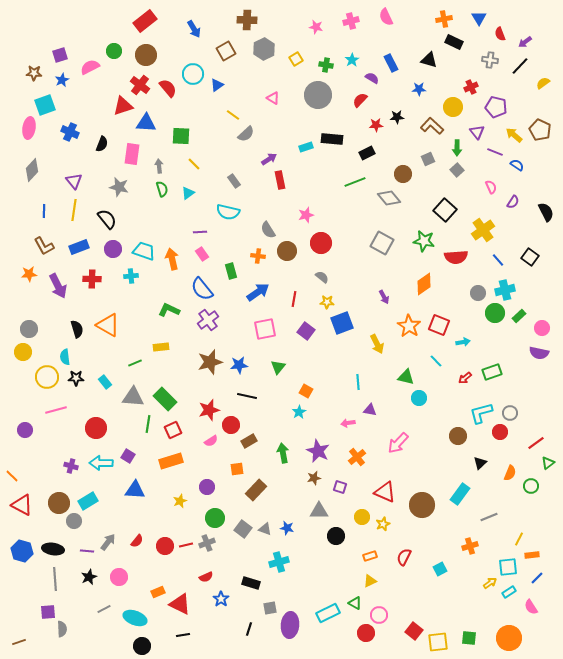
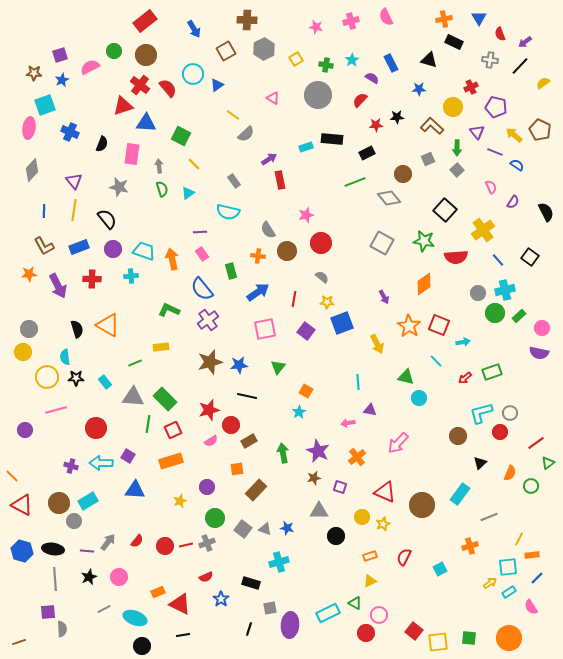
green square at (181, 136): rotated 24 degrees clockwise
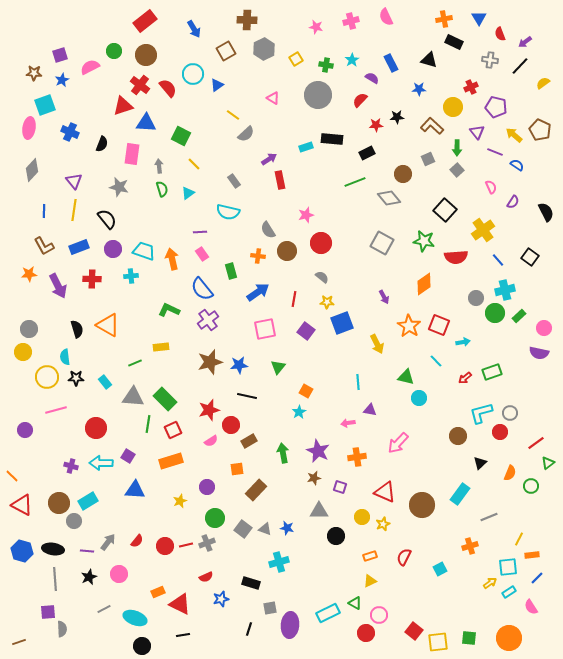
gray circle at (478, 293): moved 2 px left, 5 px down
pink circle at (542, 328): moved 2 px right
orange cross at (357, 457): rotated 30 degrees clockwise
pink circle at (119, 577): moved 3 px up
blue star at (221, 599): rotated 21 degrees clockwise
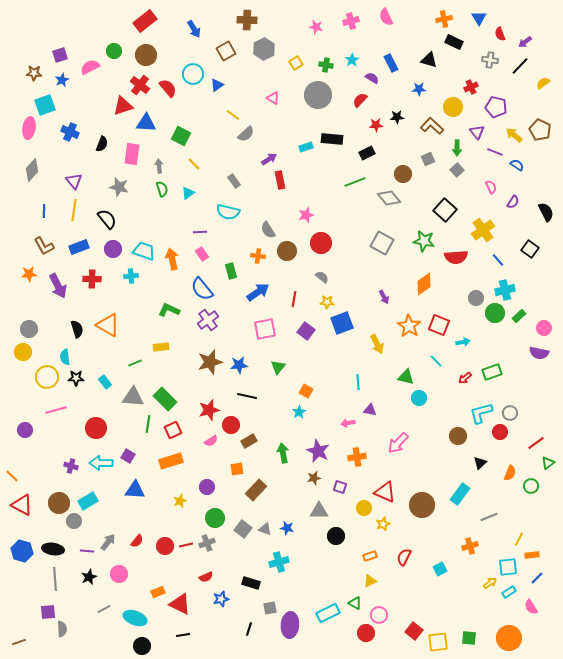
yellow square at (296, 59): moved 4 px down
black square at (530, 257): moved 8 px up
yellow circle at (362, 517): moved 2 px right, 9 px up
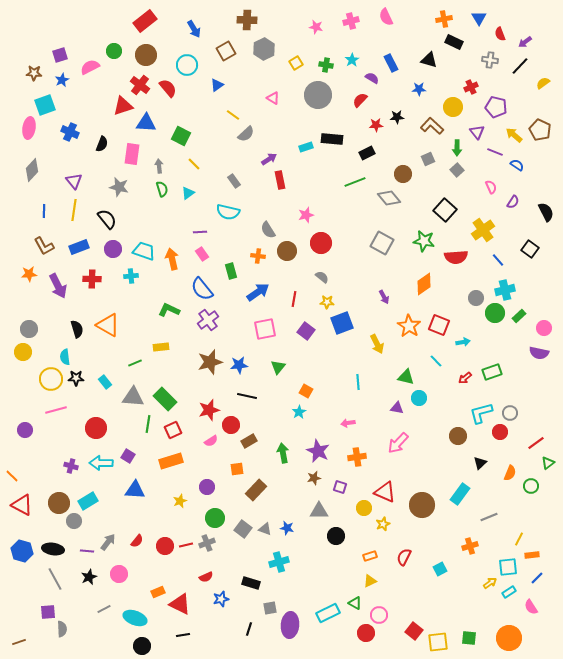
cyan circle at (193, 74): moved 6 px left, 9 px up
yellow circle at (47, 377): moved 4 px right, 2 px down
purple triangle at (370, 410): moved 27 px right, 2 px up
gray line at (55, 579): rotated 25 degrees counterclockwise
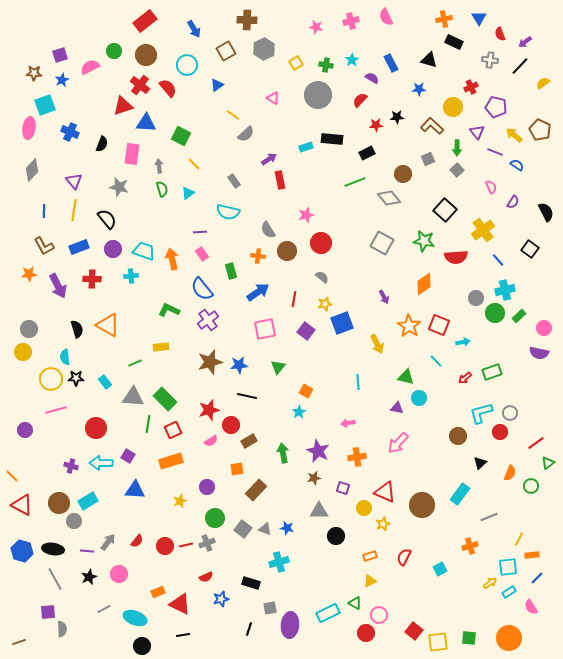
yellow star at (327, 302): moved 2 px left, 2 px down; rotated 16 degrees counterclockwise
purple square at (340, 487): moved 3 px right, 1 px down
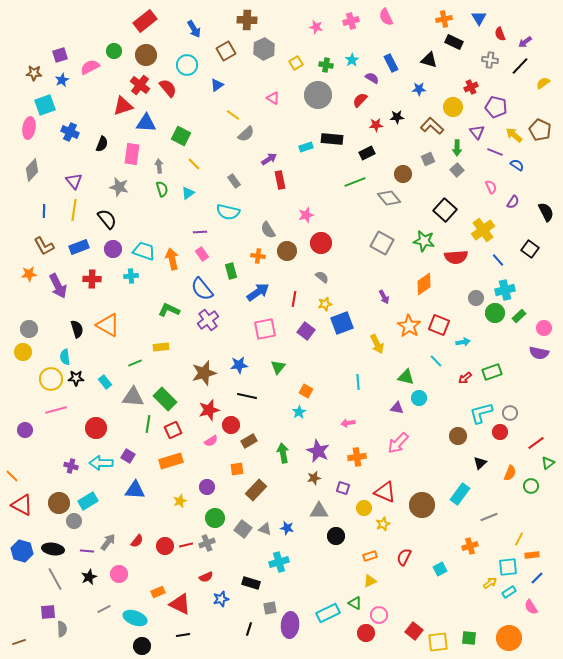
brown star at (210, 362): moved 6 px left, 11 px down
